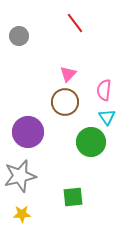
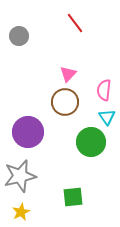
yellow star: moved 1 px left, 2 px up; rotated 24 degrees counterclockwise
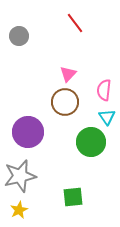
yellow star: moved 2 px left, 2 px up
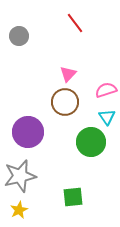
pink semicircle: moved 2 px right; rotated 65 degrees clockwise
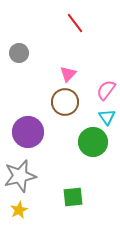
gray circle: moved 17 px down
pink semicircle: rotated 35 degrees counterclockwise
green circle: moved 2 px right
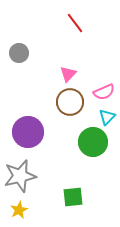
pink semicircle: moved 2 px left, 2 px down; rotated 150 degrees counterclockwise
brown circle: moved 5 px right
cyan triangle: rotated 18 degrees clockwise
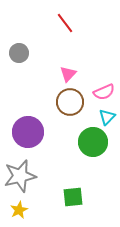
red line: moved 10 px left
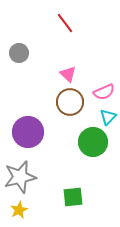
pink triangle: rotated 30 degrees counterclockwise
cyan triangle: moved 1 px right
gray star: moved 1 px down
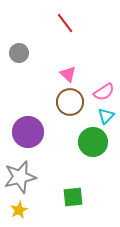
pink semicircle: rotated 10 degrees counterclockwise
cyan triangle: moved 2 px left, 1 px up
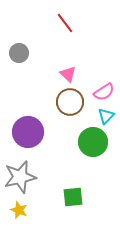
yellow star: rotated 24 degrees counterclockwise
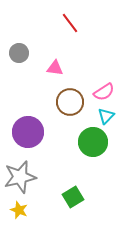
red line: moved 5 px right
pink triangle: moved 13 px left, 6 px up; rotated 36 degrees counterclockwise
green square: rotated 25 degrees counterclockwise
